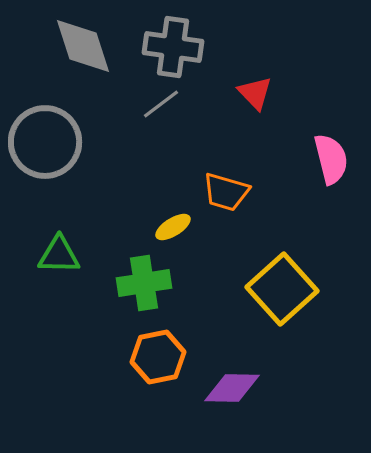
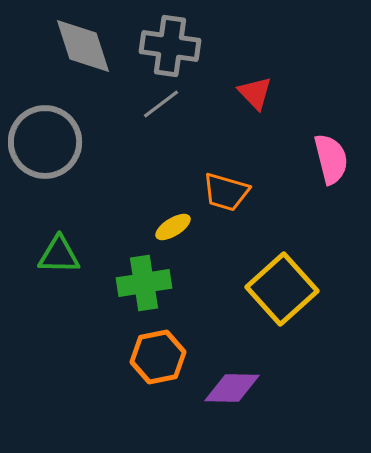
gray cross: moved 3 px left, 1 px up
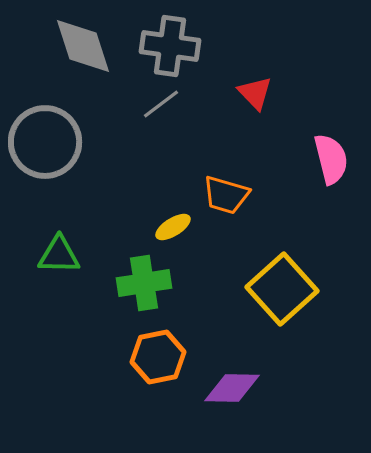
orange trapezoid: moved 3 px down
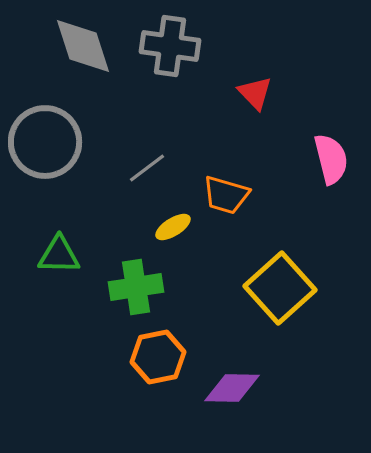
gray line: moved 14 px left, 64 px down
green cross: moved 8 px left, 4 px down
yellow square: moved 2 px left, 1 px up
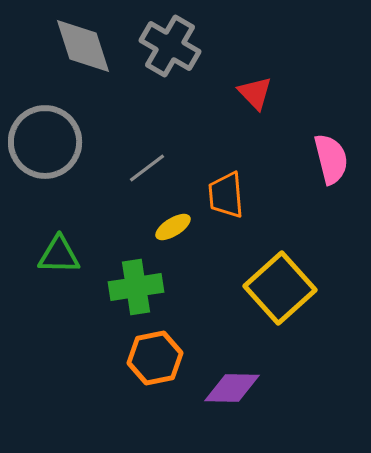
gray cross: rotated 22 degrees clockwise
orange trapezoid: rotated 69 degrees clockwise
orange hexagon: moved 3 px left, 1 px down
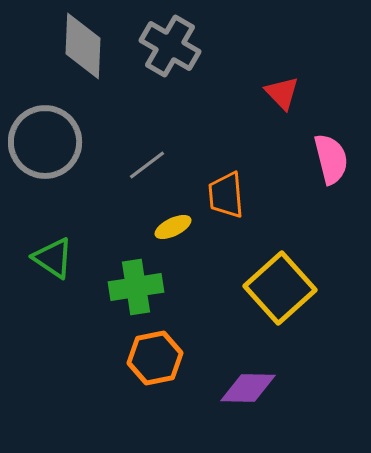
gray diamond: rotated 20 degrees clockwise
red triangle: moved 27 px right
gray line: moved 3 px up
yellow ellipse: rotated 6 degrees clockwise
green triangle: moved 6 px left, 3 px down; rotated 33 degrees clockwise
purple diamond: moved 16 px right
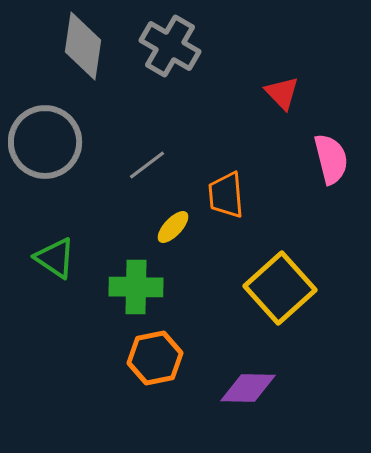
gray diamond: rotated 6 degrees clockwise
yellow ellipse: rotated 21 degrees counterclockwise
green triangle: moved 2 px right
green cross: rotated 10 degrees clockwise
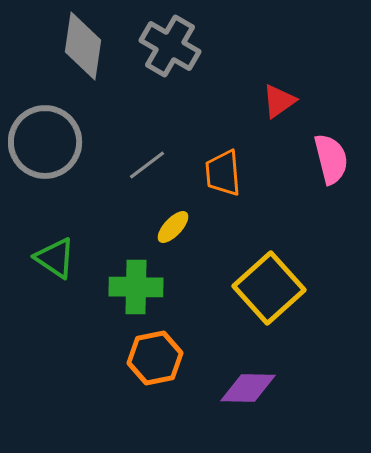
red triangle: moved 3 px left, 8 px down; rotated 39 degrees clockwise
orange trapezoid: moved 3 px left, 22 px up
yellow square: moved 11 px left
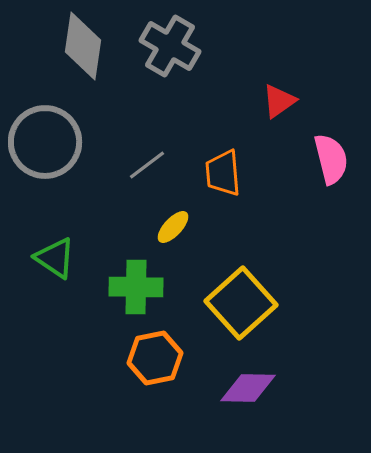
yellow square: moved 28 px left, 15 px down
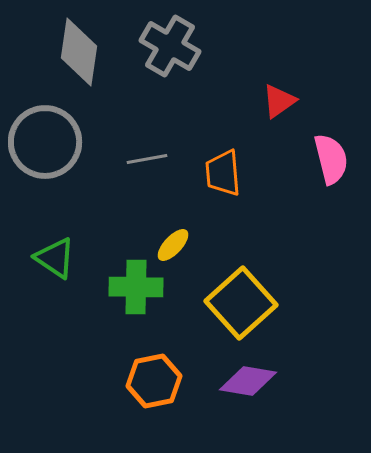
gray diamond: moved 4 px left, 6 px down
gray line: moved 6 px up; rotated 27 degrees clockwise
yellow ellipse: moved 18 px down
orange hexagon: moved 1 px left, 23 px down
purple diamond: moved 7 px up; rotated 8 degrees clockwise
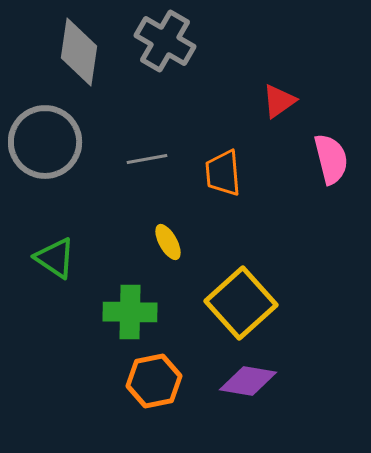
gray cross: moved 5 px left, 5 px up
yellow ellipse: moved 5 px left, 3 px up; rotated 72 degrees counterclockwise
green cross: moved 6 px left, 25 px down
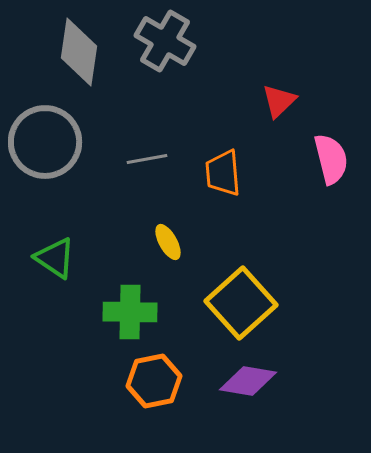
red triangle: rotated 9 degrees counterclockwise
